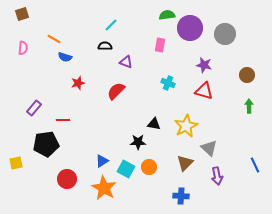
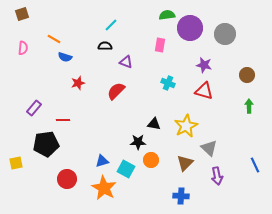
blue triangle: rotated 16 degrees clockwise
orange circle: moved 2 px right, 7 px up
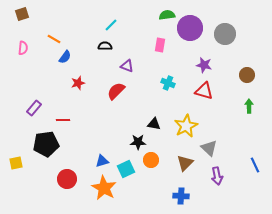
blue semicircle: rotated 72 degrees counterclockwise
purple triangle: moved 1 px right, 4 px down
cyan square: rotated 36 degrees clockwise
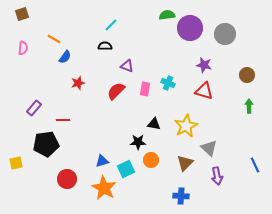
pink rectangle: moved 15 px left, 44 px down
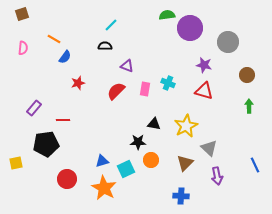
gray circle: moved 3 px right, 8 px down
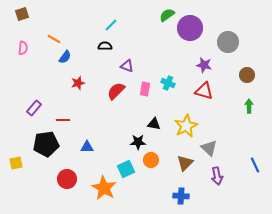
green semicircle: rotated 28 degrees counterclockwise
blue triangle: moved 15 px left, 14 px up; rotated 16 degrees clockwise
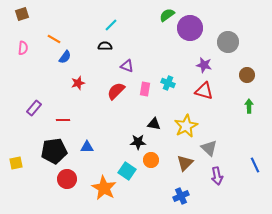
black pentagon: moved 8 px right, 7 px down
cyan square: moved 1 px right, 2 px down; rotated 30 degrees counterclockwise
blue cross: rotated 28 degrees counterclockwise
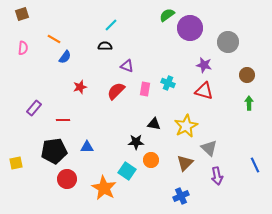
red star: moved 2 px right, 4 px down
green arrow: moved 3 px up
black star: moved 2 px left
